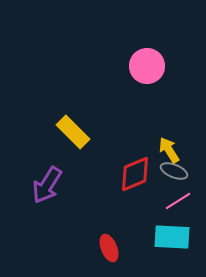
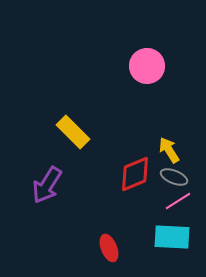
gray ellipse: moved 6 px down
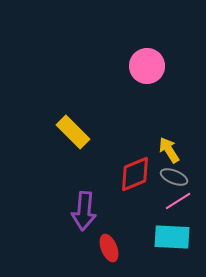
purple arrow: moved 37 px right, 26 px down; rotated 27 degrees counterclockwise
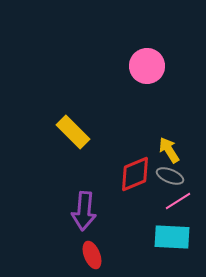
gray ellipse: moved 4 px left, 1 px up
red ellipse: moved 17 px left, 7 px down
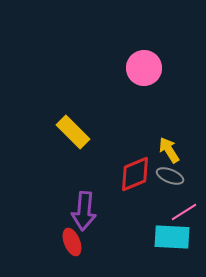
pink circle: moved 3 px left, 2 px down
pink line: moved 6 px right, 11 px down
red ellipse: moved 20 px left, 13 px up
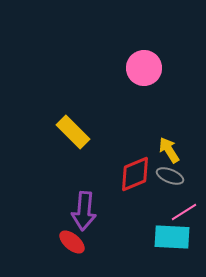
red ellipse: rotated 28 degrees counterclockwise
